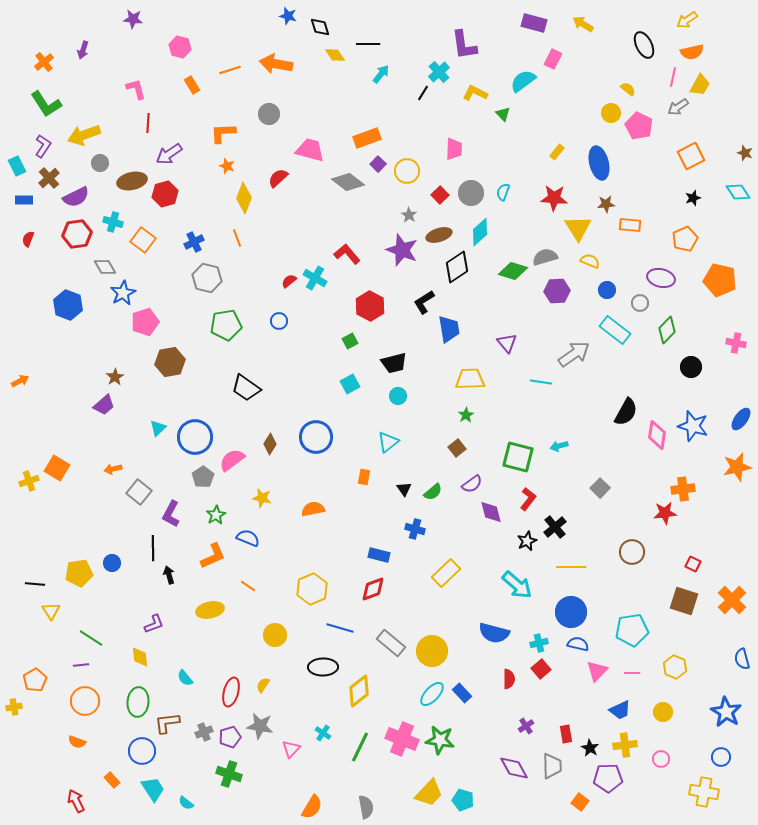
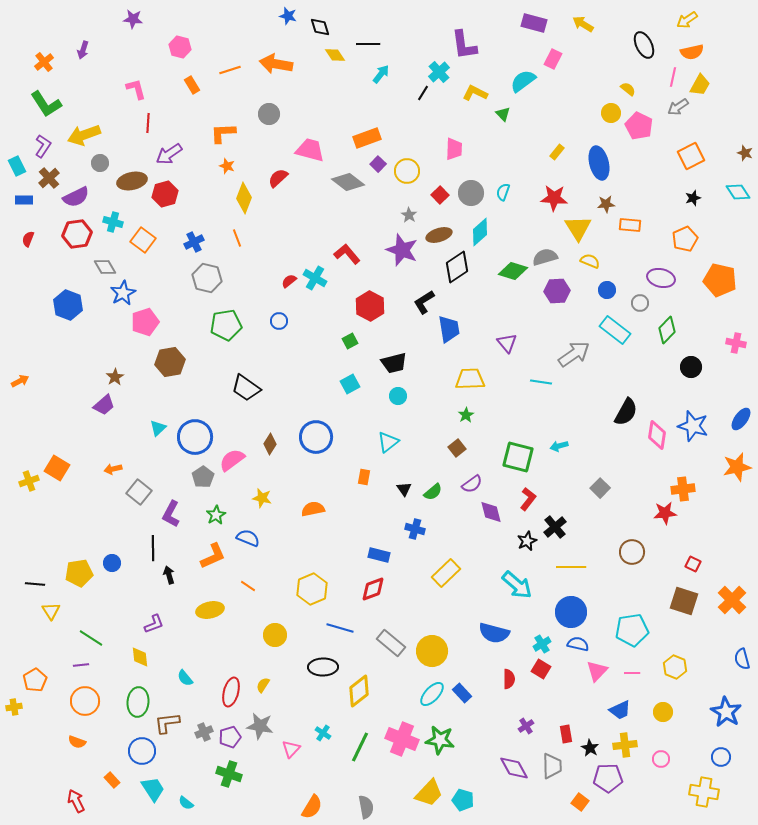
cyan cross at (539, 643): moved 3 px right, 1 px down; rotated 18 degrees counterclockwise
red square at (541, 669): rotated 18 degrees counterclockwise
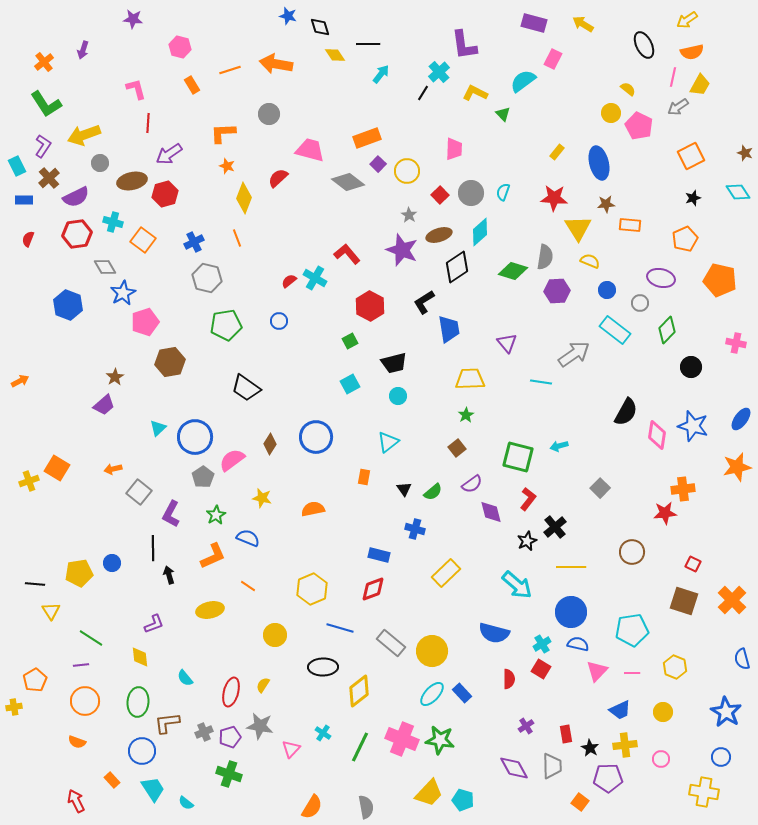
gray semicircle at (545, 257): rotated 115 degrees clockwise
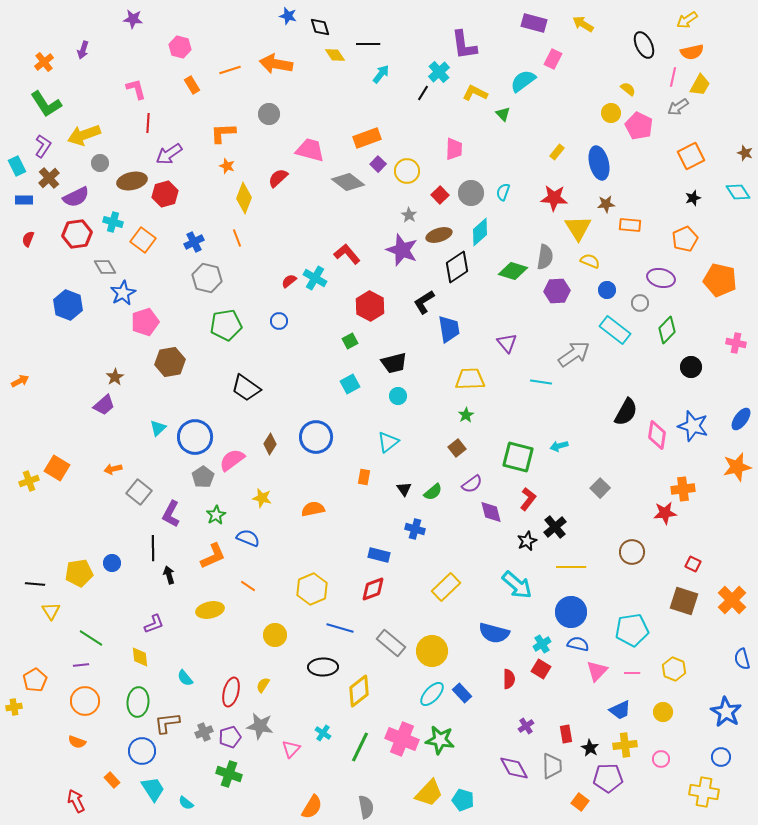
yellow rectangle at (446, 573): moved 14 px down
yellow hexagon at (675, 667): moved 1 px left, 2 px down
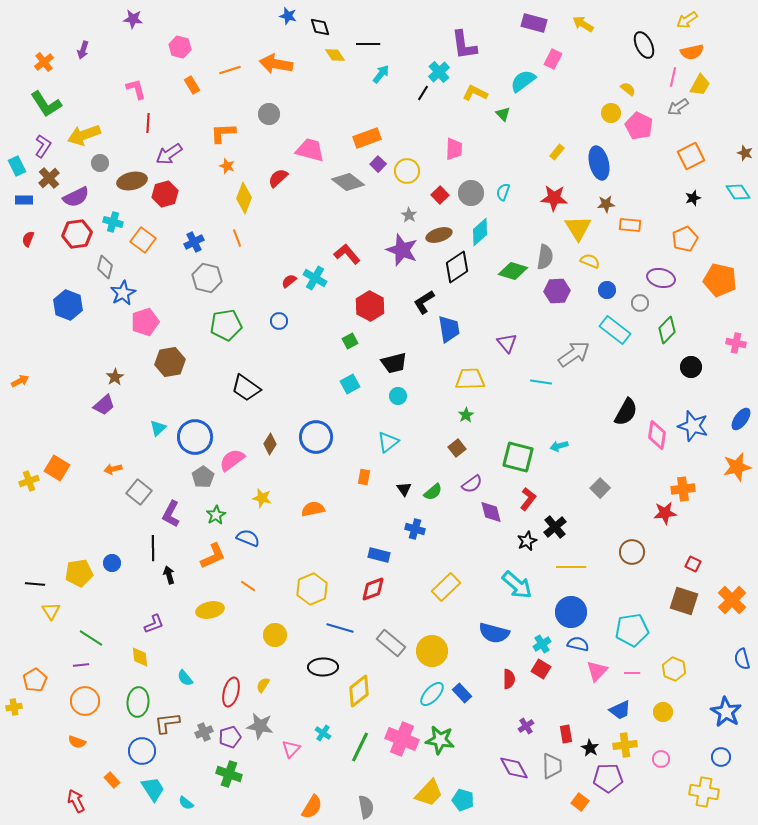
gray diamond at (105, 267): rotated 45 degrees clockwise
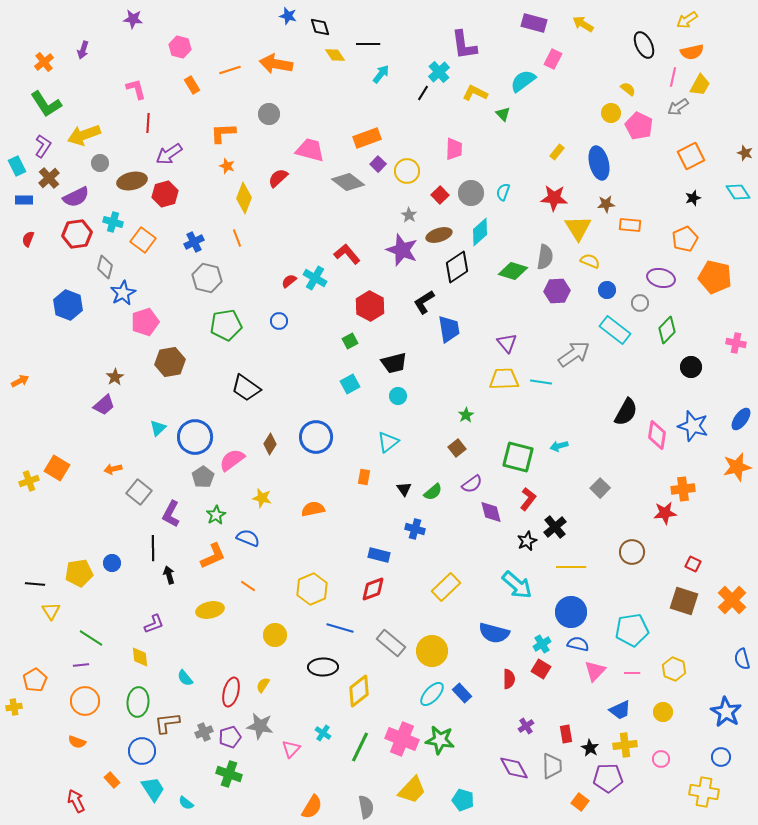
orange pentagon at (720, 280): moved 5 px left, 3 px up
yellow trapezoid at (470, 379): moved 34 px right
pink triangle at (597, 671): moved 2 px left
yellow trapezoid at (429, 793): moved 17 px left, 3 px up
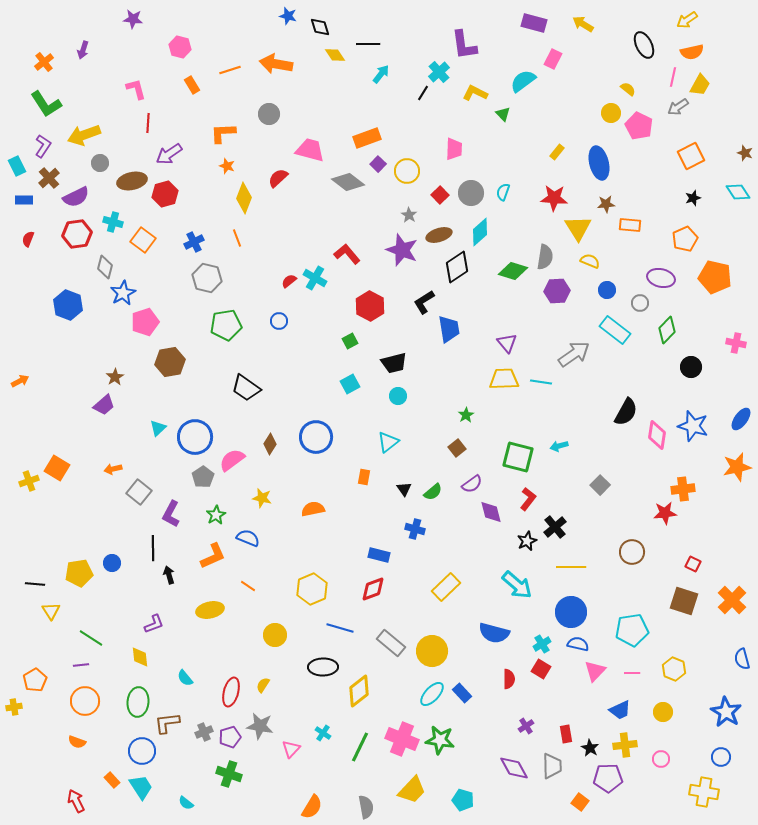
gray square at (600, 488): moved 3 px up
cyan trapezoid at (153, 789): moved 12 px left, 2 px up
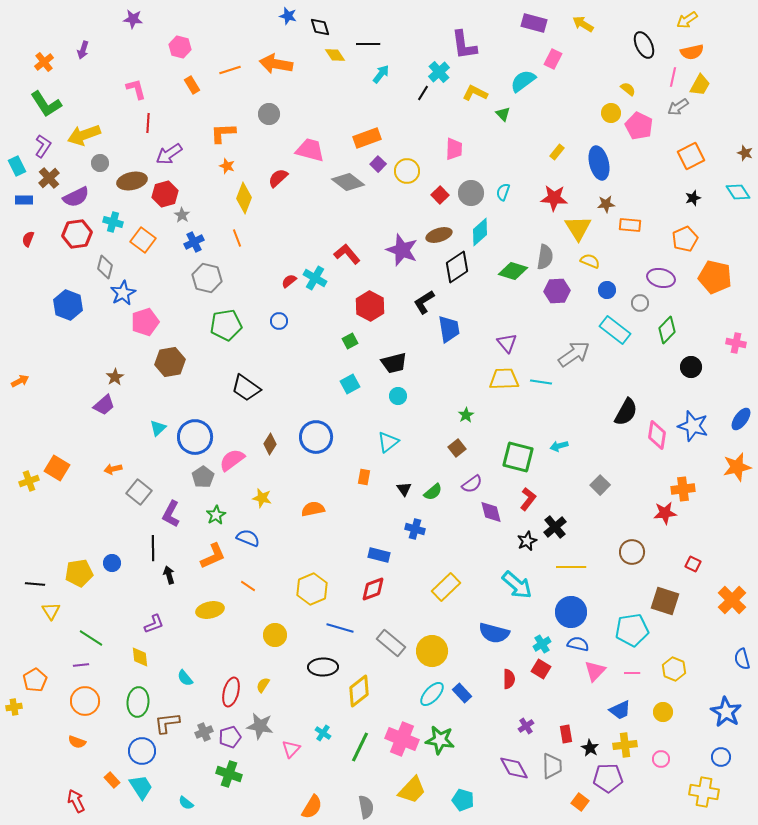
gray star at (409, 215): moved 227 px left
brown square at (684, 601): moved 19 px left
